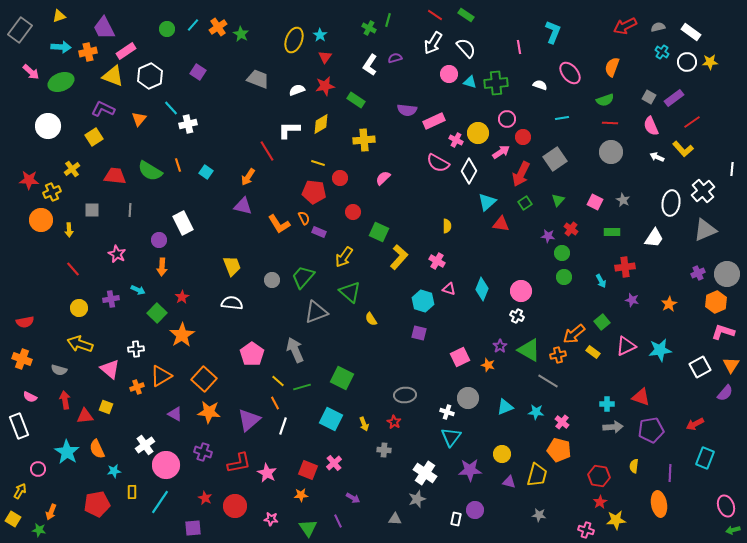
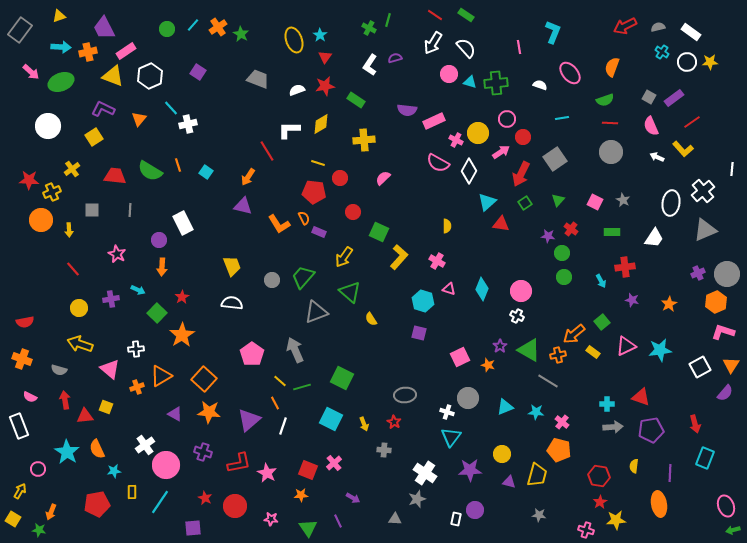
yellow ellipse at (294, 40): rotated 40 degrees counterclockwise
yellow line at (278, 381): moved 2 px right
red arrow at (695, 424): rotated 78 degrees counterclockwise
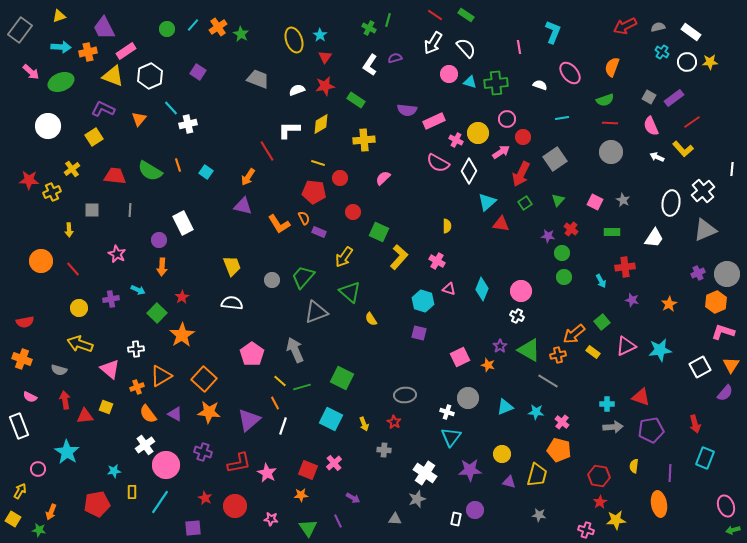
orange circle at (41, 220): moved 41 px down
orange semicircle at (97, 449): moved 51 px right, 35 px up; rotated 12 degrees counterclockwise
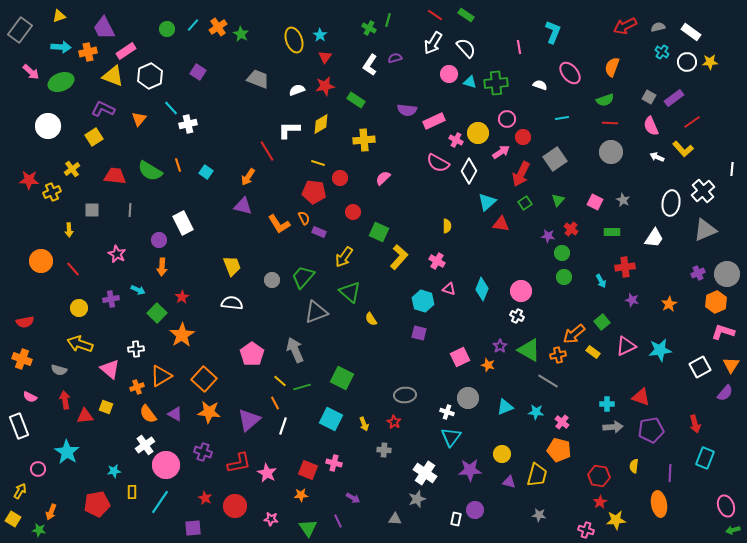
pink cross at (334, 463): rotated 35 degrees counterclockwise
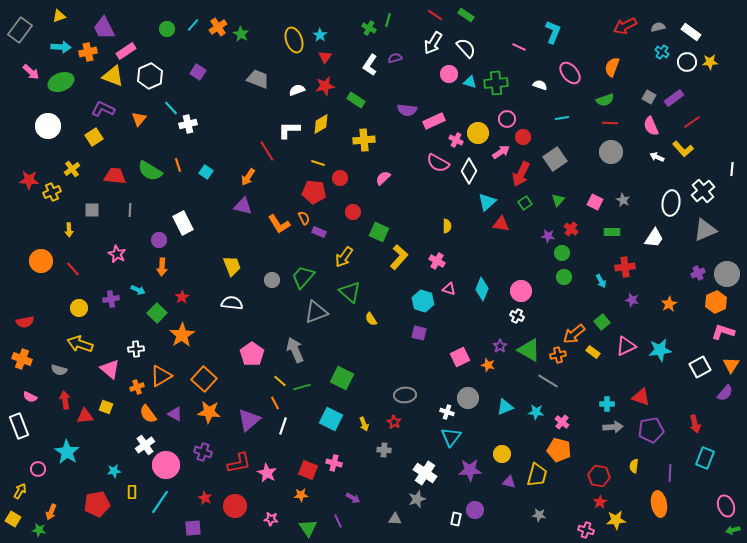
pink line at (519, 47): rotated 56 degrees counterclockwise
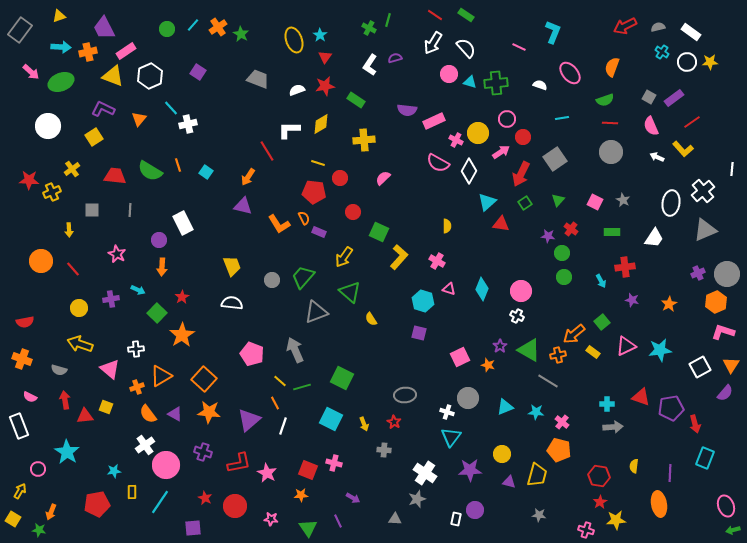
pink pentagon at (252, 354): rotated 15 degrees counterclockwise
purple pentagon at (651, 430): moved 20 px right, 22 px up
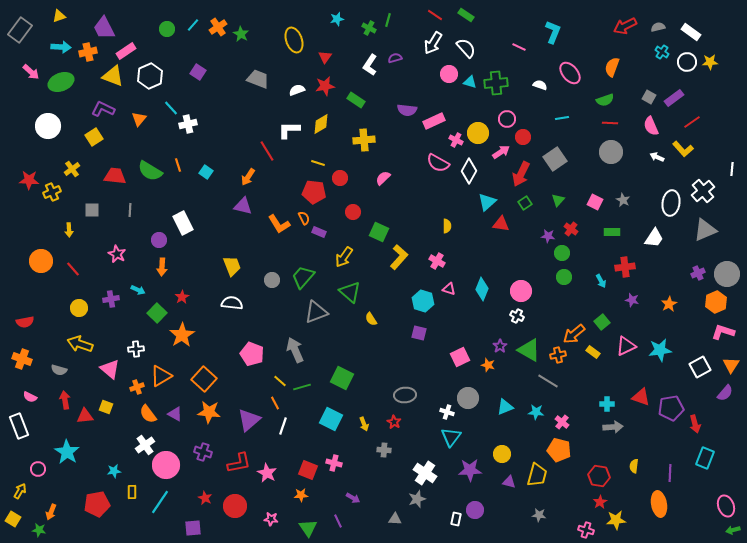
cyan star at (320, 35): moved 17 px right, 16 px up; rotated 24 degrees clockwise
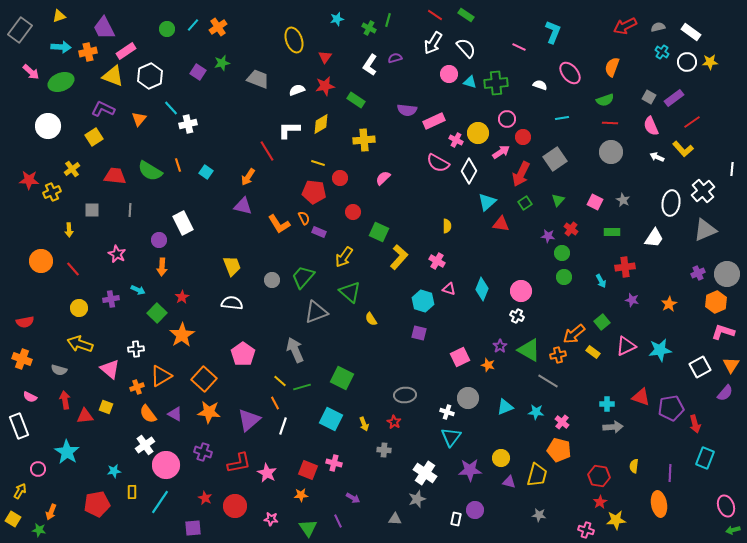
green star at (241, 34): moved 19 px left, 29 px down; rotated 28 degrees clockwise
pink pentagon at (252, 354): moved 9 px left; rotated 15 degrees clockwise
yellow circle at (502, 454): moved 1 px left, 4 px down
